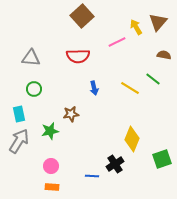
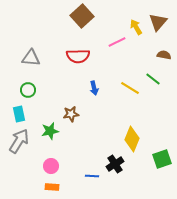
green circle: moved 6 px left, 1 px down
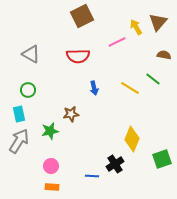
brown square: rotated 15 degrees clockwise
gray triangle: moved 4 px up; rotated 24 degrees clockwise
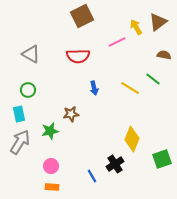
brown triangle: rotated 12 degrees clockwise
gray arrow: moved 1 px right, 1 px down
blue line: rotated 56 degrees clockwise
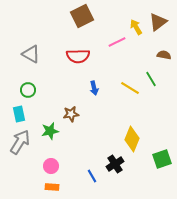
green line: moved 2 px left; rotated 21 degrees clockwise
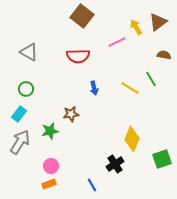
brown square: rotated 25 degrees counterclockwise
gray triangle: moved 2 px left, 2 px up
green circle: moved 2 px left, 1 px up
cyan rectangle: rotated 49 degrees clockwise
blue line: moved 9 px down
orange rectangle: moved 3 px left, 3 px up; rotated 24 degrees counterclockwise
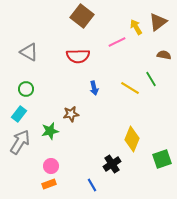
black cross: moved 3 px left
